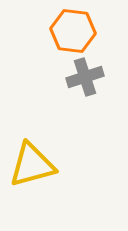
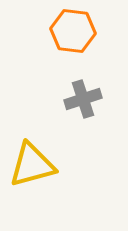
gray cross: moved 2 px left, 22 px down
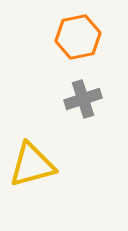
orange hexagon: moved 5 px right, 6 px down; rotated 18 degrees counterclockwise
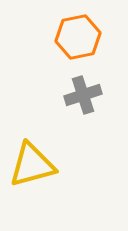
gray cross: moved 4 px up
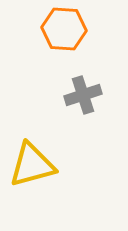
orange hexagon: moved 14 px left, 8 px up; rotated 15 degrees clockwise
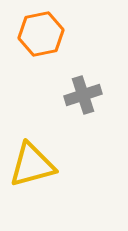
orange hexagon: moved 23 px left, 5 px down; rotated 15 degrees counterclockwise
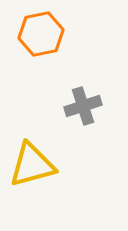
gray cross: moved 11 px down
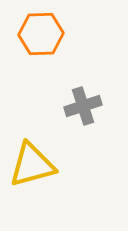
orange hexagon: rotated 9 degrees clockwise
